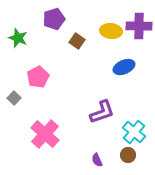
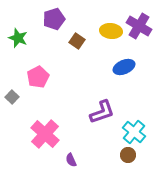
purple cross: rotated 30 degrees clockwise
gray square: moved 2 px left, 1 px up
purple semicircle: moved 26 px left
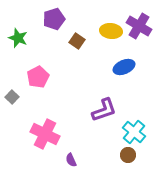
purple L-shape: moved 2 px right, 2 px up
pink cross: rotated 16 degrees counterclockwise
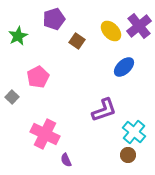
purple cross: rotated 20 degrees clockwise
yellow ellipse: rotated 40 degrees clockwise
green star: moved 2 px up; rotated 24 degrees clockwise
blue ellipse: rotated 20 degrees counterclockwise
purple semicircle: moved 5 px left
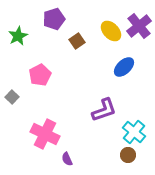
brown square: rotated 21 degrees clockwise
pink pentagon: moved 2 px right, 2 px up
purple semicircle: moved 1 px right, 1 px up
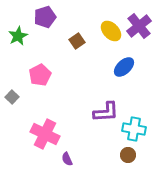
purple pentagon: moved 9 px left, 2 px up
purple L-shape: moved 2 px right, 2 px down; rotated 16 degrees clockwise
cyan cross: moved 3 px up; rotated 30 degrees counterclockwise
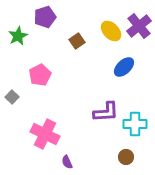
cyan cross: moved 1 px right, 5 px up; rotated 10 degrees counterclockwise
brown circle: moved 2 px left, 2 px down
purple semicircle: moved 3 px down
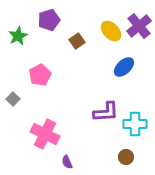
purple pentagon: moved 4 px right, 3 px down
gray square: moved 1 px right, 2 px down
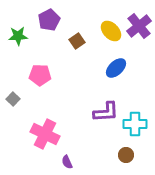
purple pentagon: rotated 10 degrees counterclockwise
green star: rotated 24 degrees clockwise
blue ellipse: moved 8 px left, 1 px down
pink pentagon: rotated 30 degrees clockwise
brown circle: moved 2 px up
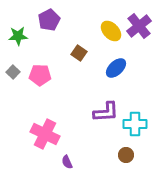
brown square: moved 2 px right, 12 px down; rotated 21 degrees counterclockwise
gray square: moved 27 px up
